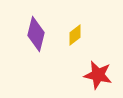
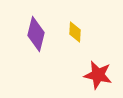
yellow diamond: moved 3 px up; rotated 50 degrees counterclockwise
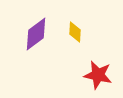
purple diamond: rotated 40 degrees clockwise
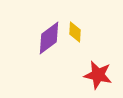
purple diamond: moved 13 px right, 4 px down
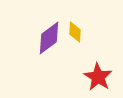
red star: moved 2 px down; rotated 20 degrees clockwise
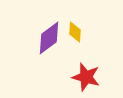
red star: moved 12 px left; rotated 16 degrees counterclockwise
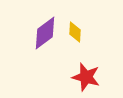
purple diamond: moved 4 px left, 5 px up
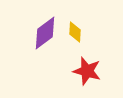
red star: moved 1 px right, 6 px up
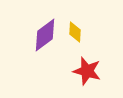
purple diamond: moved 2 px down
